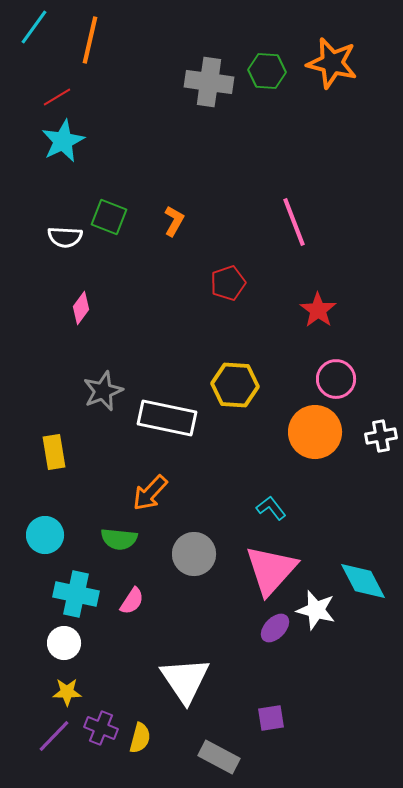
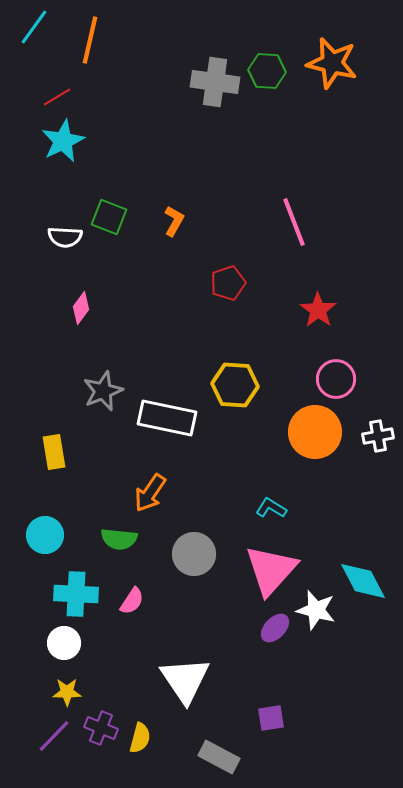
gray cross: moved 6 px right
white cross: moved 3 px left
orange arrow: rotated 9 degrees counterclockwise
cyan L-shape: rotated 20 degrees counterclockwise
cyan cross: rotated 9 degrees counterclockwise
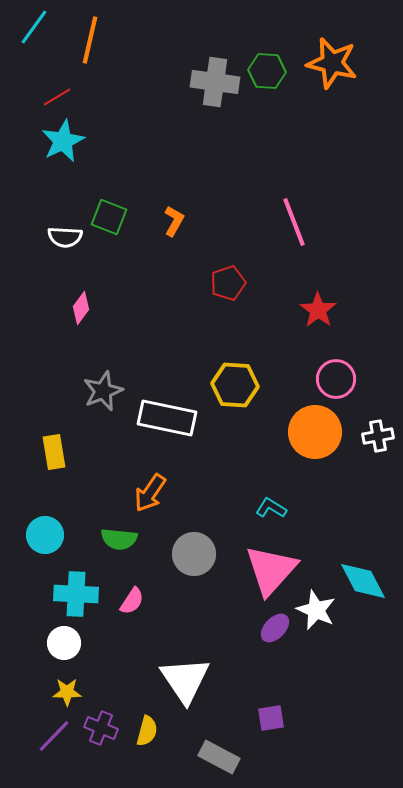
white star: rotated 9 degrees clockwise
yellow semicircle: moved 7 px right, 7 px up
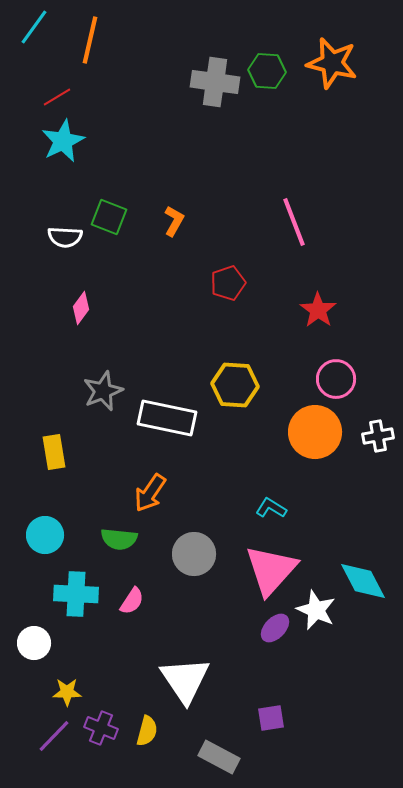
white circle: moved 30 px left
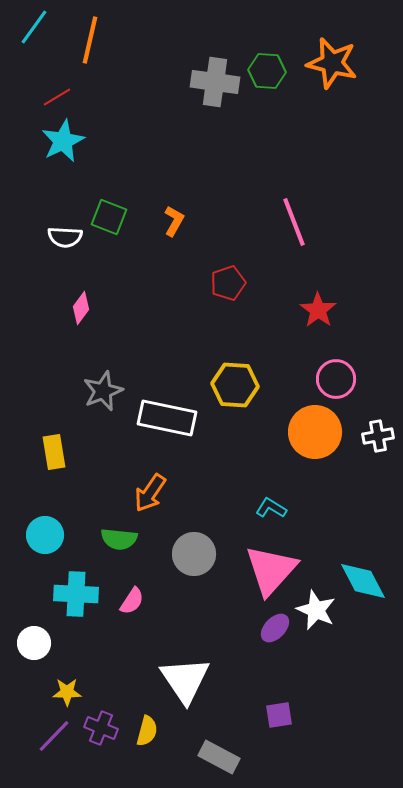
purple square: moved 8 px right, 3 px up
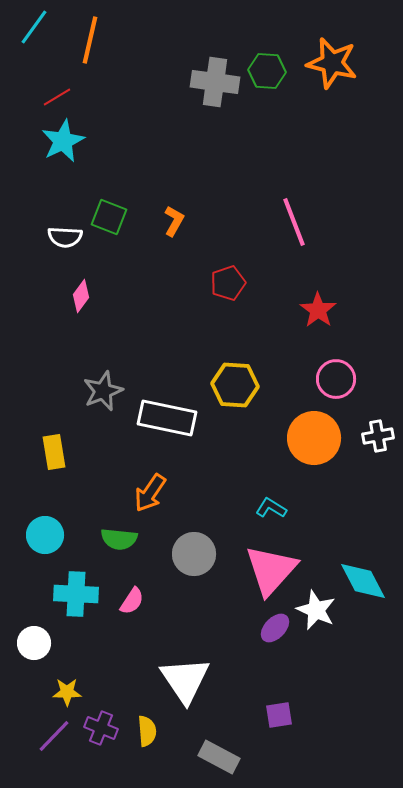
pink diamond: moved 12 px up
orange circle: moved 1 px left, 6 px down
yellow semicircle: rotated 20 degrees counterclockwise
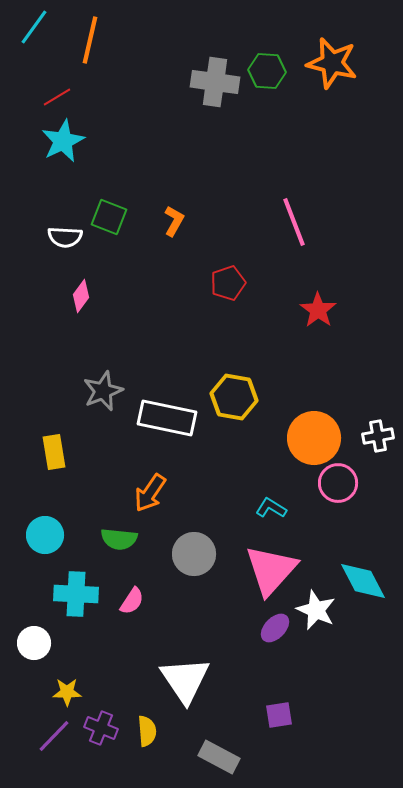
pink circle: moved 2 px right, 104 px down
yellow hexagon: moved 1 px left, 12 px down; rotated 6 degrees clockwise
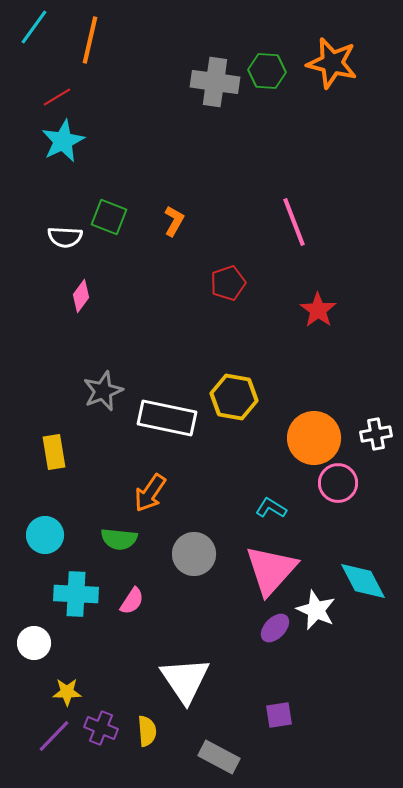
white cross: moved 2 px left, 2 px up
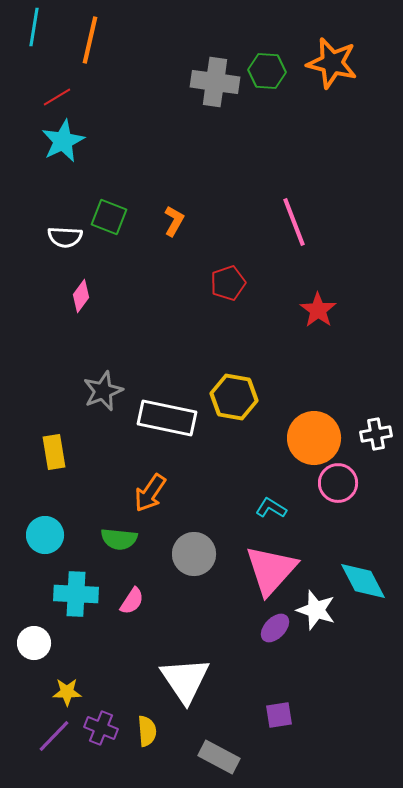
cyan line: rotated 27 degrees counterclockwise
white star: rotated 6 degrees counterclockwise
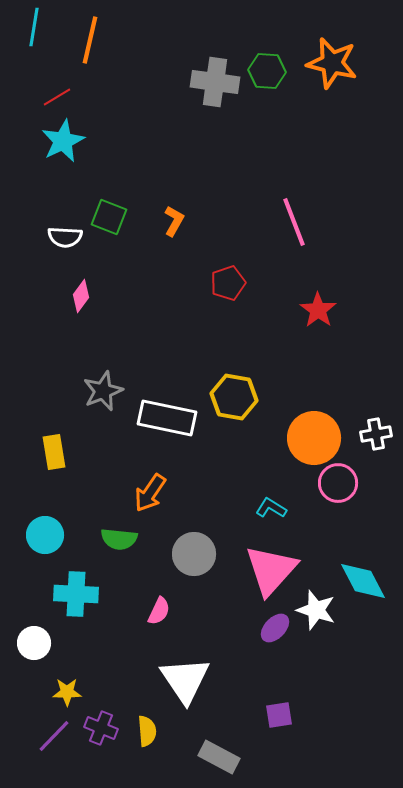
pink semicircle: moved 27 px right, 10 px down; rotated 8 degrees counterclockwise
